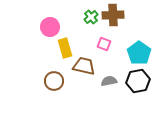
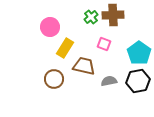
yellow rectangle: rotated 48 degrees clockwise
brown circle: moved 2 px up
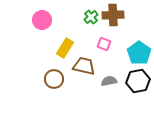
pink circle: moved 8 px left, 7 px up
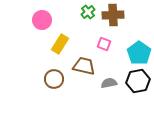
green cross: moved 3 px left, 5 px up
yellow rectangle: moved 5 px left, 4 px up
gray semicircle: moved 2 px down
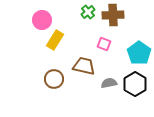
yellow rectangle: moved 5 px left, 4 px up
black hexagon: moved 3 px left, 3 px down; rotated 20 degrees counterclockwise
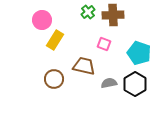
cyan pentagon: rotated 15 degrees counterclockwise
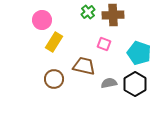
yellow rectangle: moved 1 px left, 2 px down
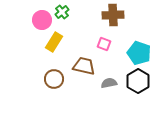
green cross: moved 26 px left
black hexagon: moved 3 px right, 3 px up
